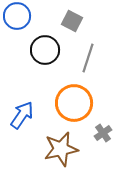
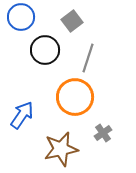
blue circle: moved 4 px right, 1 px down
gray square: rotated 25 degrees clockwise
orange circle: moved 1 px right, 6 px up
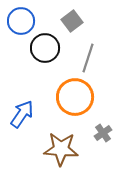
blue circle: moved 4 px down
black circle: moved 2 px up
blue arrow: moved 1 px up
brown star: rotated 16 degrees clockwise
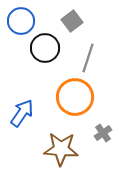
blue arrow: moved 1 px up
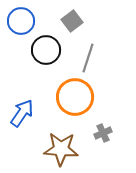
black circle: moved 1 px right, 2 px down
gray cross: rotated 12 degrees clockwise
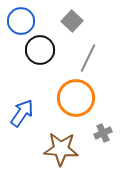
gray square: rotated 10 degrees counterclockwise
black circle: moved 6 px left
gray line: rotated 8 degrees clockwise
orange circle: moved 1 px right, 1 px down
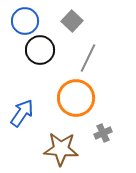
blue circle: moved 4 px right
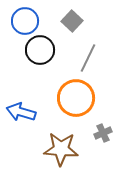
blue arrow: moved 1 px left, 1 px up; rotated 108 degrees counterclockwise
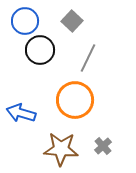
orange circle: moved 1 px left, 2 px down
blue arrow: moved 1 px down
gray cross: moved 13 px down; rotated 18 degrees counterclockwise
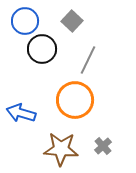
black circle: moved 2 px right, 1 px up
gray line: moved 2 px down
